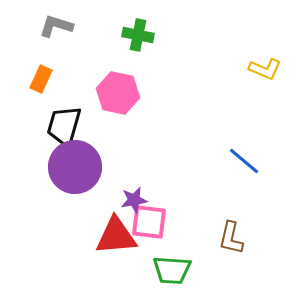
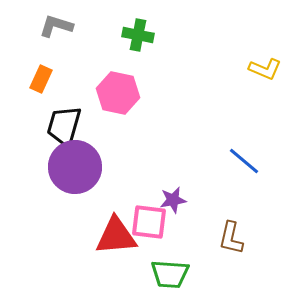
purple star: moved 39 px right
green trapezoid: moved 2 px left, 4 px down
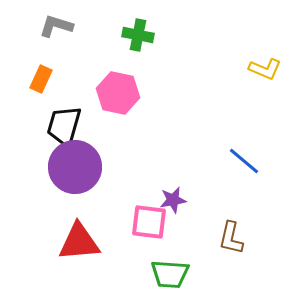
red triangle: moved 37 px left, 6 px down
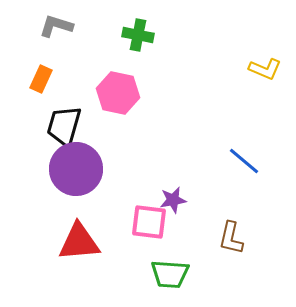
purple circle: moved 1 px right, 2 px down
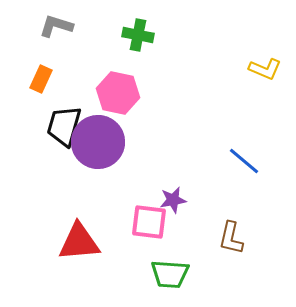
purple circle: moved 22 px right, 27 px up
